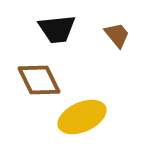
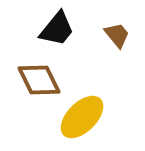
black trapezoid: rotated 45 degrees counterclockwise
yellow ellipse: rotated 21 degrees counterclockwise
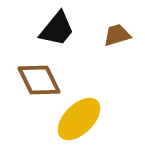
brown trapezoid: rotated 68 degrees counterclockwise
yellow ellipse: moved 3 px left, 2 px down
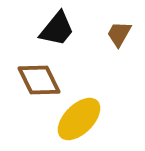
brown trapezoid: moved 2 px right, 1 px up; rotated 44 degrees counterclockwise
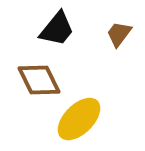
brown trapezoid: rotated 8 degrees clockwise
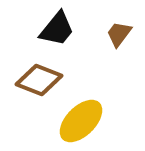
brown diamond: rotated 42 degrees counterclockwise
yellow ellipse: moved 2 px right, 2 px down
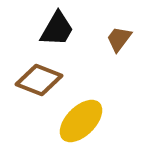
black trapezoid: rotated 9 degrees counterclockwise
brown trapezoid: moved 5 px down
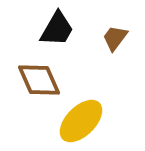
brown trapezoid: moved 4 px left, 1 px up
brown diamond: rotated 45 degrees clockwise
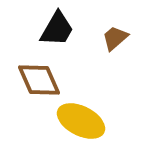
brown trapezoid: rotated 12 degrees clockwise
yellow ellipse: rotated 72 degrees clockwise
